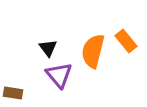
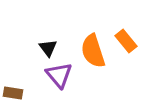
orange semicircle: rotated 32 degrees counterclockwise
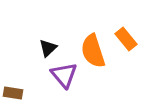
orange rectangle: moved 2 px up
black triangle: rotated 24 degrees clockwise
purple triangle: moved 5 px right
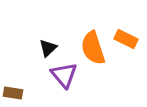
orange rectangle: rotated 25 degrees counterclockwise
orange semicircle: moved 3 px up
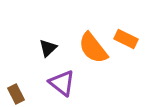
orange semicircle: rotated 20 degrees counterclockwise
purple triangle: moved 2 px left, 8 px down; rotated 12 degrees counterclockwise
brown rectangle: moved 3 px right, 1 px down; rotated 54 degrees clockwise
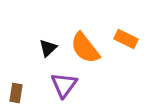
orange semicircle: moved 8 px left
purple triangle: moved 2 px right, 2 px down; rotated 28 degrees clockwise
brown rectangle: moved 1 px up; rotated 36 degrees clockwise
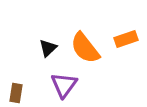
orange rectangle: rotated 45 degrees counterclockwise
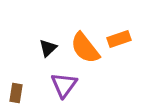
orange rectangle: moved 7 px left
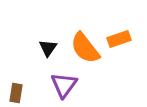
black triangle: rotated 12 degrees counterclockwise
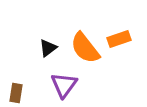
black triangle: rotated 18 degrees clockwise
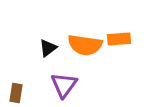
orange rectangle: rotated 15 degrees clockwise
orange semicircle: moved 3 px up; rotated 44 degrees counterclockwise
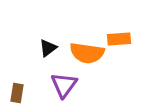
orange semicircle: moved 2 px right, 8 px down
brown rectangle: moved 1 px right
